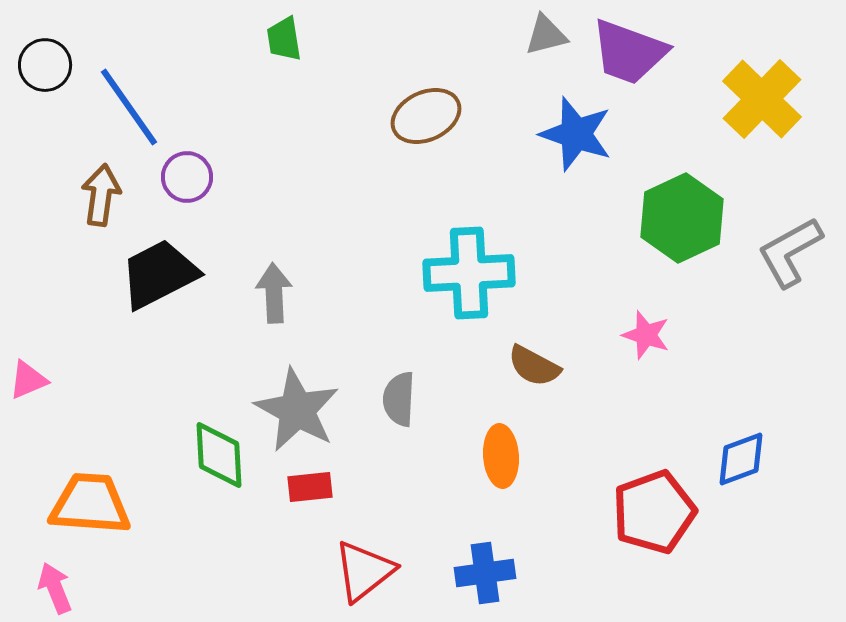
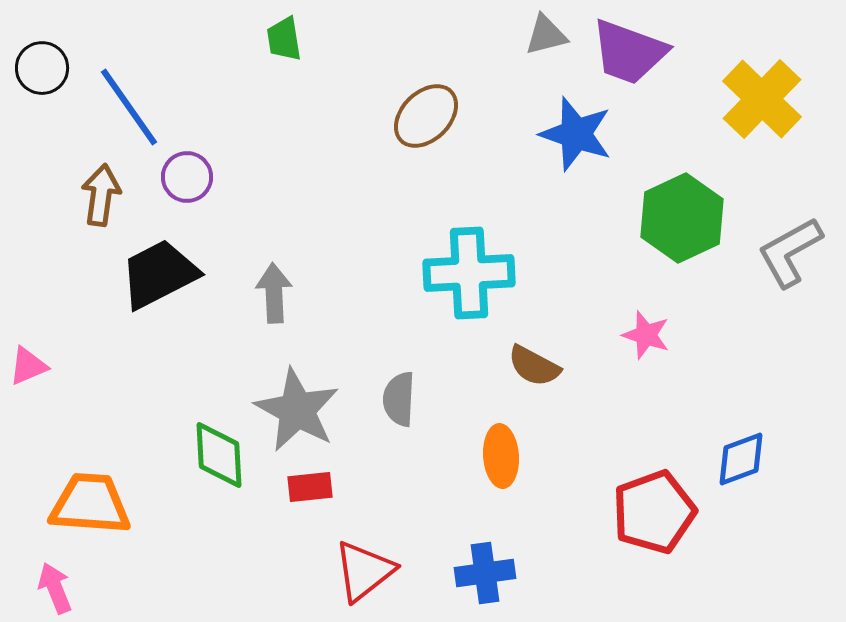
black circle: moved 3 px left, 3 px down
brown ellipse: rotated 20 degrees counterclockwise
pink triangle: moved 14 px up
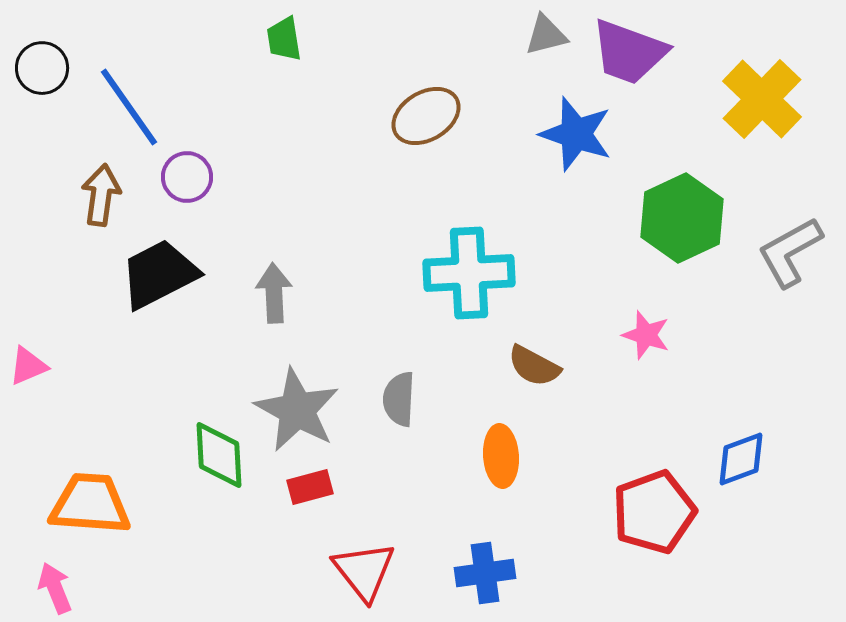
brown ellipse: rotated 14 degrees clockwise
red rectangle: rotated 9 degrees counterclockwise
red triangle: rotated 30 degrees counterclockwise
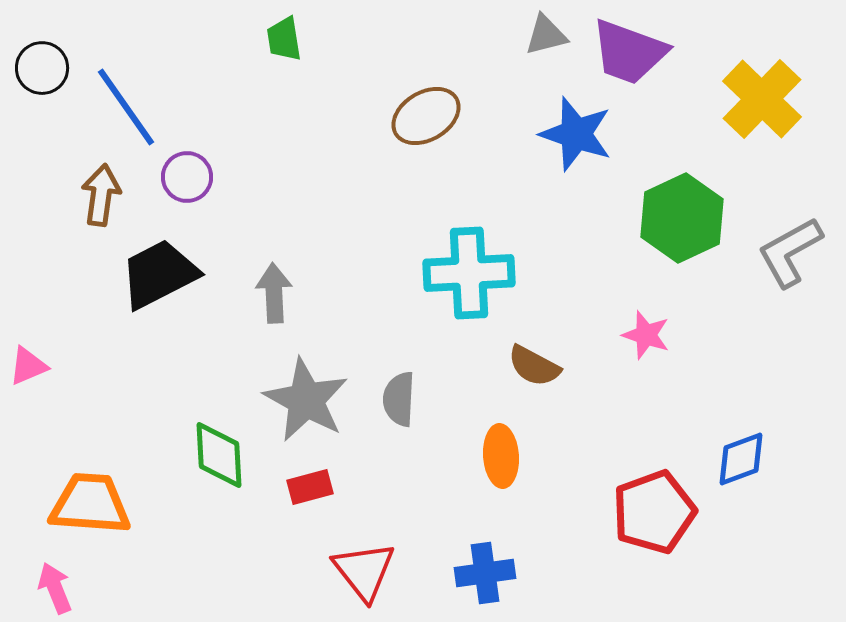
blue line: moved 3 px left
gray star: moved 9 px right, 10 px up
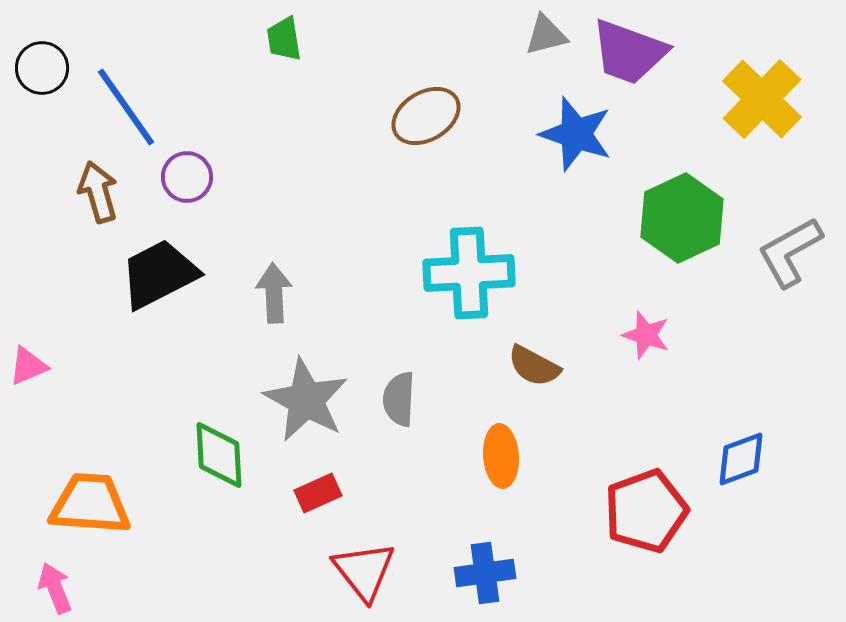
brown arrow: moved 3 px left, 3 px up; rotated 24 degrees counterclockwise
red rectangle: moved 8 px right, 6 px down; rotated 9 degrees counterclockwise
red pentagon: moved 8 px left, 1 px up
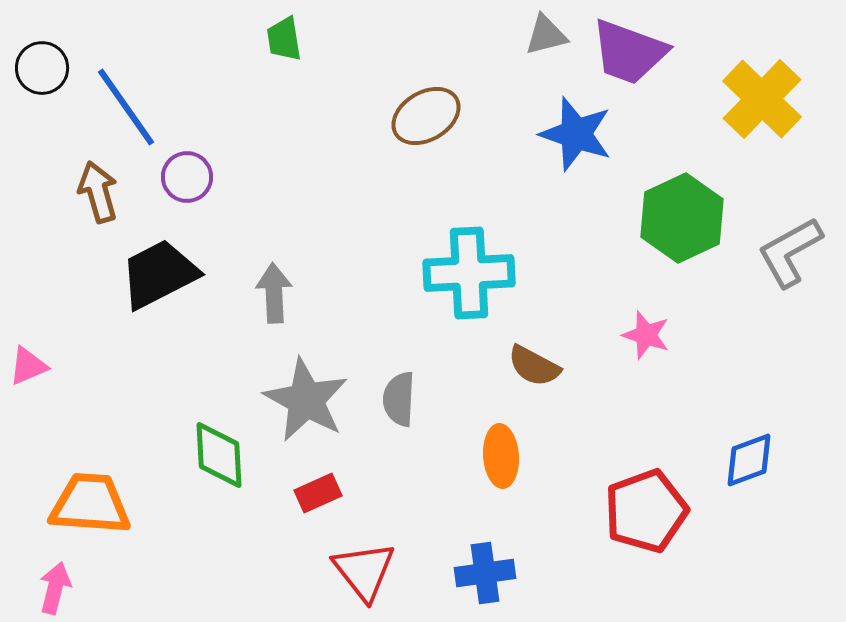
blue diamond: moved 8 px right, 1 px down
pink arrow: rotated 36 degrees clockwise
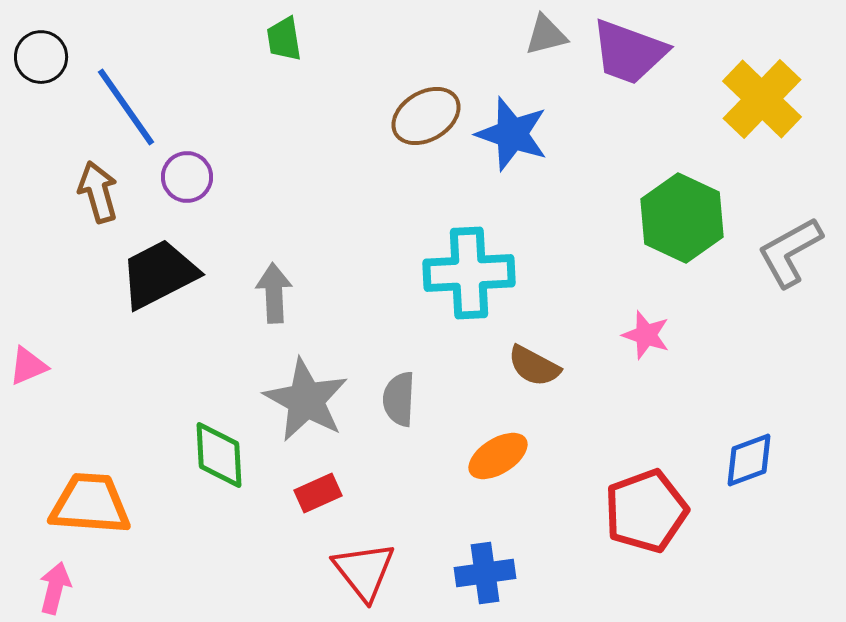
black circle: moved 1 px left, 11 px up
blue star: moved 64 px left
green hexagon: rotated 10 degrees counterclockwise
orange ellipse: moved 3 px left; rotated 62 degrees clockwise
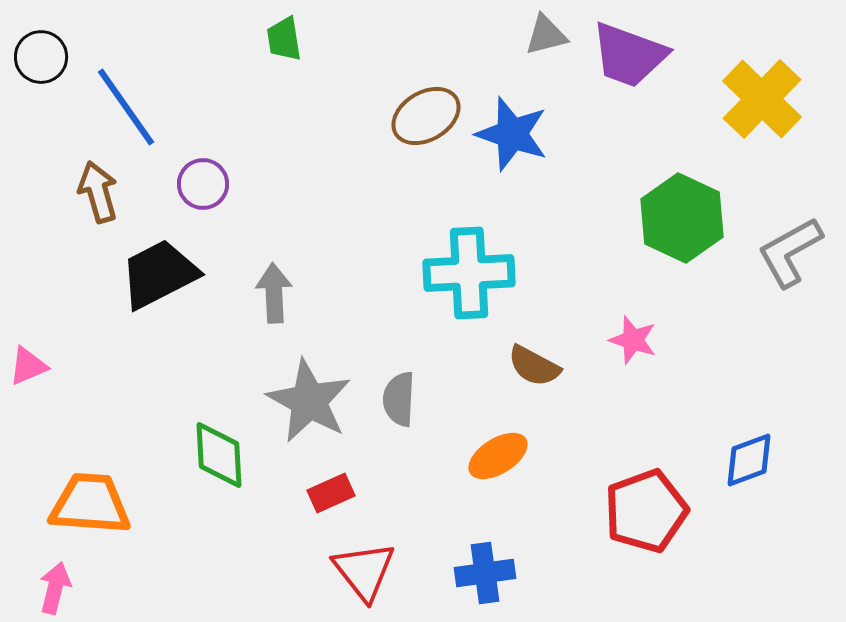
purple trapezoid: moved 3 px down
purple circle: moved 16 px right, 7 px down
pink star: moved 13 px left, 5 px down
gray star: moved 3 px right, 1 px down
red rectangle: moved 13 px right
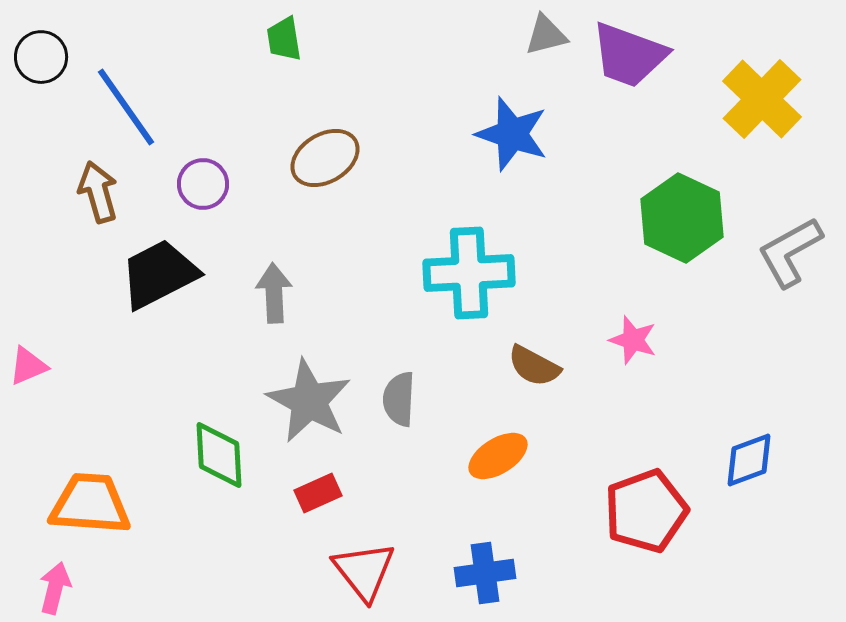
brown ellipse: moved 101 px left, 42 px down
red rectangle: moved 13 px left
